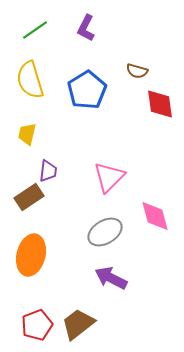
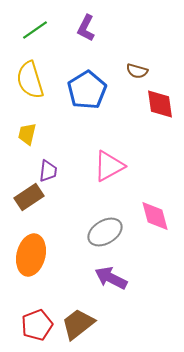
pink triangle: moved 11 px up; rotated 16 degrees clockwise
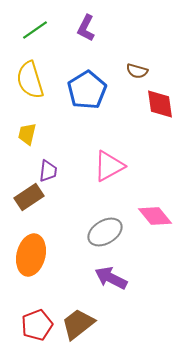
pink diamond: rotated 24 degrees counterclockwise
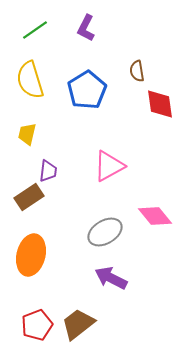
brown semicircle: rotated 65 degrees clockwise
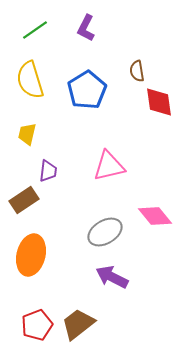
red diamond: moved 1 px left, 2 px up
pink triangle: rotated 16 degrees clockwise
brown rectangle: moved 5 px left, 3 px down
purple arrow: moved 1 px right, 1 px up
